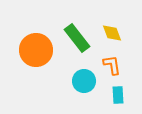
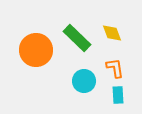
green rectangle: rotated 8 degrees counterclockwise
orange L-shape: moved 3 px right, 3 px down
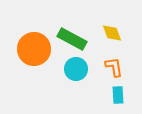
green rectangle: moved 5 px left, 1 px down; rotated 16 degrees counterclockwise
orange circle: moved 2 px left, 1 px up
orange L-shape: moved 1 px left, 1 px up
cyan circle: moved 8 px left, 12 px up
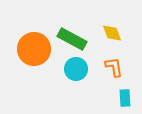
cyan rectangle: moved 7 px right, 3 px down
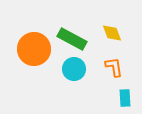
cyan circle: moved 2 px left
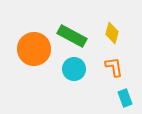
yellow diamond: rotated 35 degrees clockwise
green rectangle: moved 3 px up
cyan rectangle: rotated 18 degrees counterclockwise
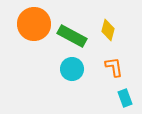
yellow diamond: moved 4 px left, 3 px up
orange circle: moved 25 px up
cyan circle: moved 2 px left
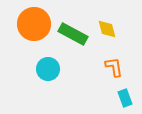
yellow diamond: moved 1 px left, 1 px up; rotated 30 degrees counterclockwise
green rectangle: moved 1 px right, 2 px up
cyan circle: moved 24 px left
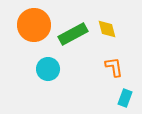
orange circle: moved 1 px down
green rectangle: rotated 56 degrees counterclockwise
cyan rectangle: rotated 42 degrees clockwise
